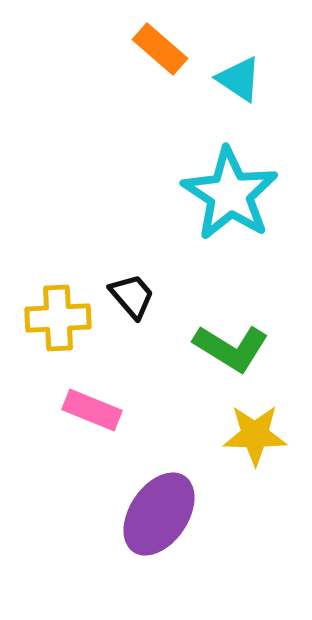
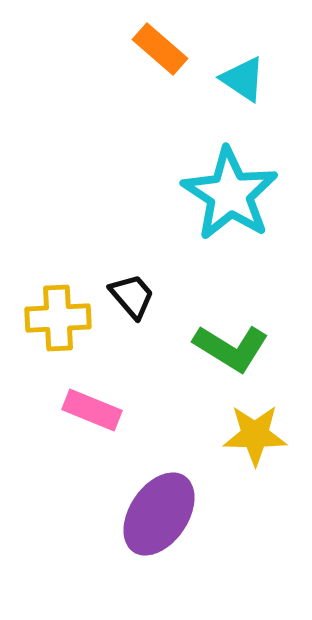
cyan triangle: moved 4 px right
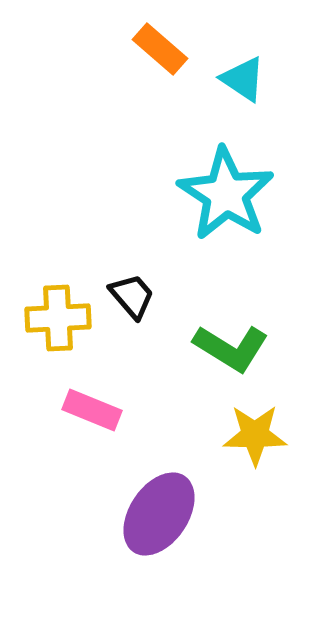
cyan star: moved 4 px left
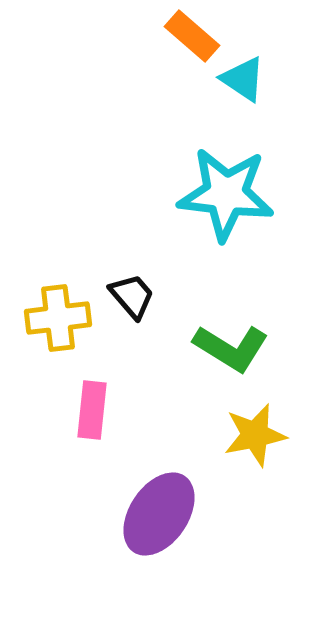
orange rectangle: moved 32 px right, 13 px up
cyan star: rotated 26 degrees counterclockwise
yellow cross: rotated 4 degrees counterclockwise
pink rectangle: rotated 74 degrees clockwise
yellow star: rotated 12 degrees counterclockwise
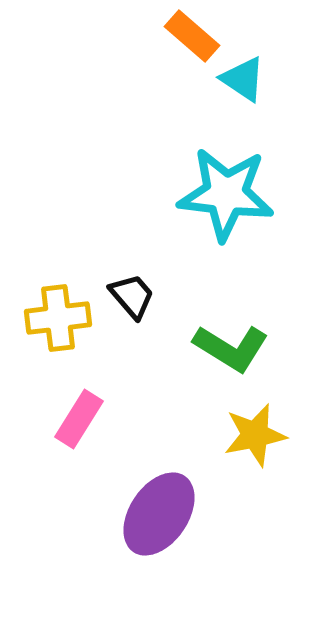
pink rectangle: moved 13 px left, 9 px down; rotated 26 degrees clockwise
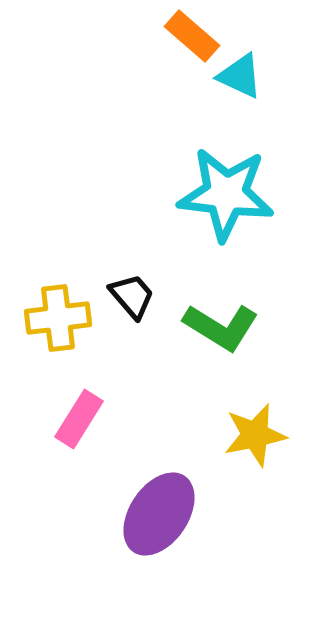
cyan triangle: moved 3 px left, 3 px up; rotated 9 degrees counterclockwise
green L-shape: moved 10 px left, 21 px up
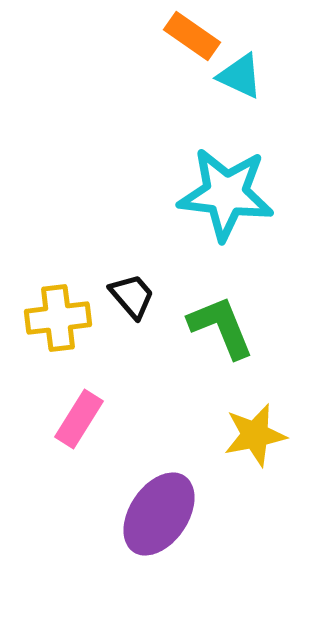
orange rectangle: rotated 6 degrees counterclockwise
green L-shape: rotated 144 degrees counterclockwise
